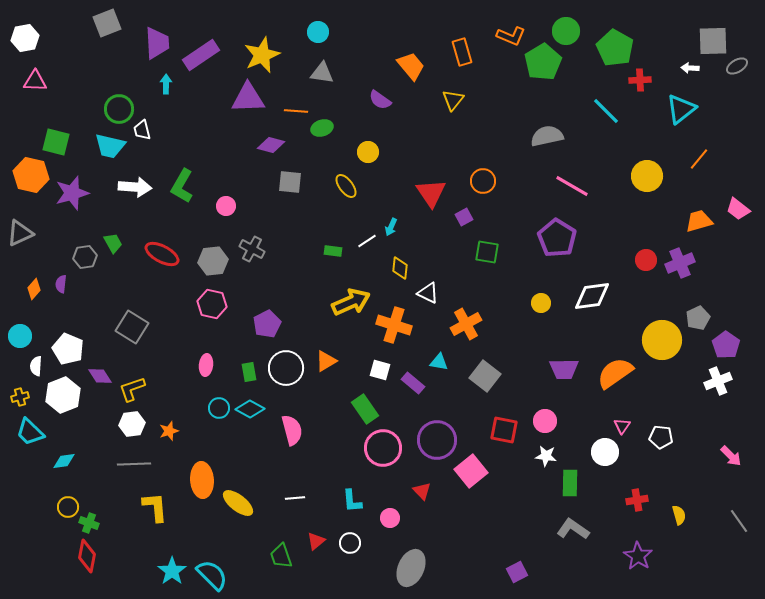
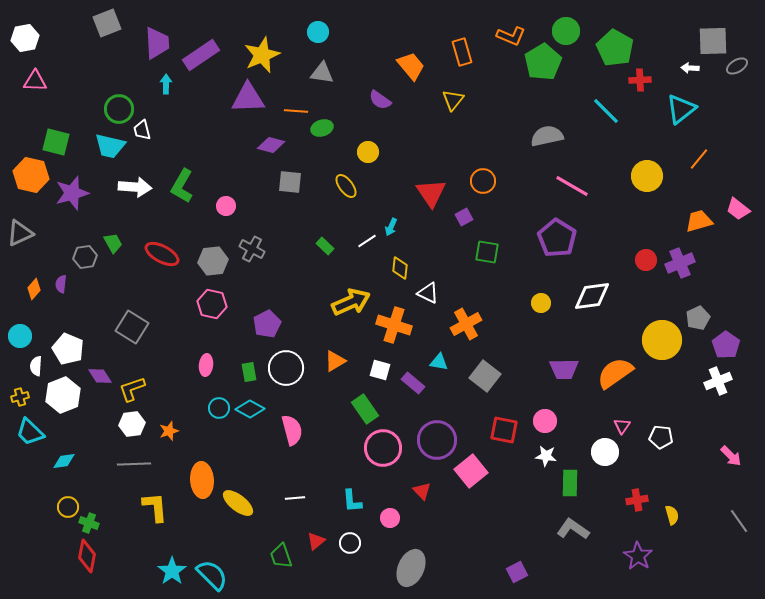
green rectangle at (333, 251): moved 8 px left, 5 px up; rotated 36 degrees clockwise
orange triangle at (326, 361): moved 9 px right
yellow semicircle at (679, 515): moved 7 px left
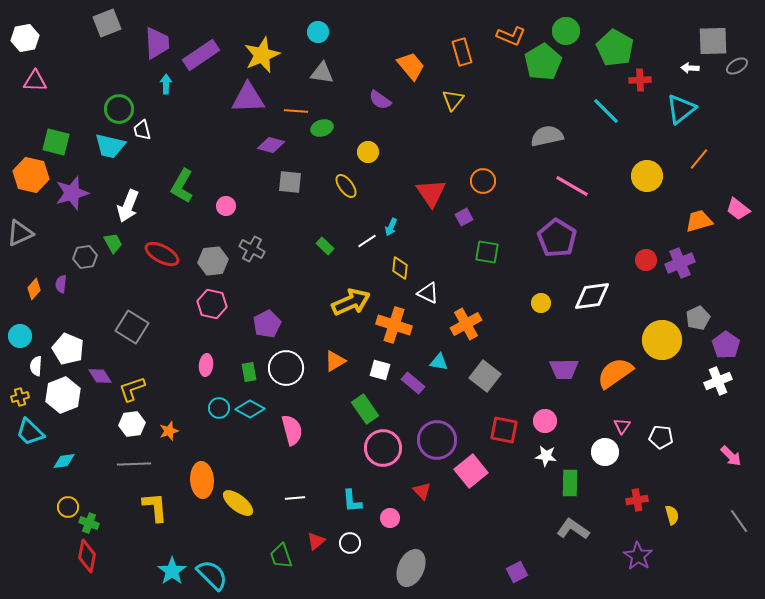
white arrow at (135, 187): moved 7 px left, 19 px down; rotated 108 degrees clockwise
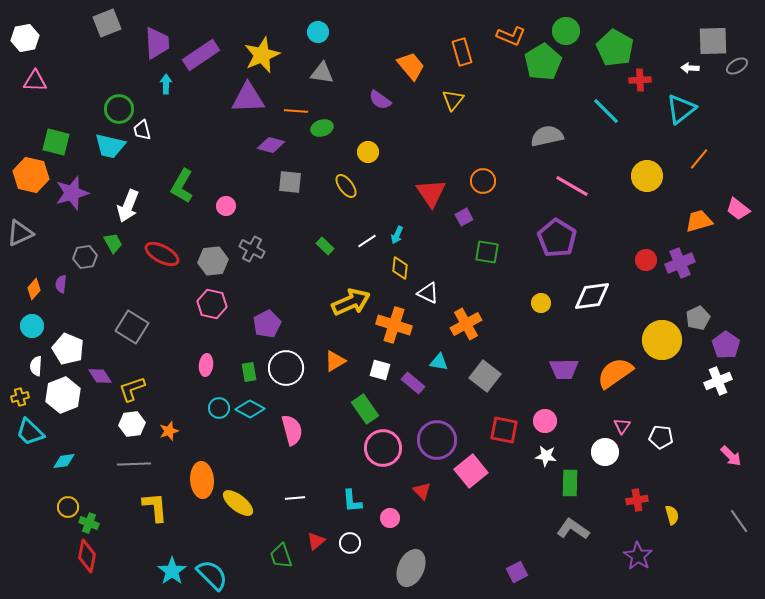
cyan arrow at (391, 227): moved 6 px right, 8 px down
cyan circle at (20, 336): moved 12 px right, 10 px up
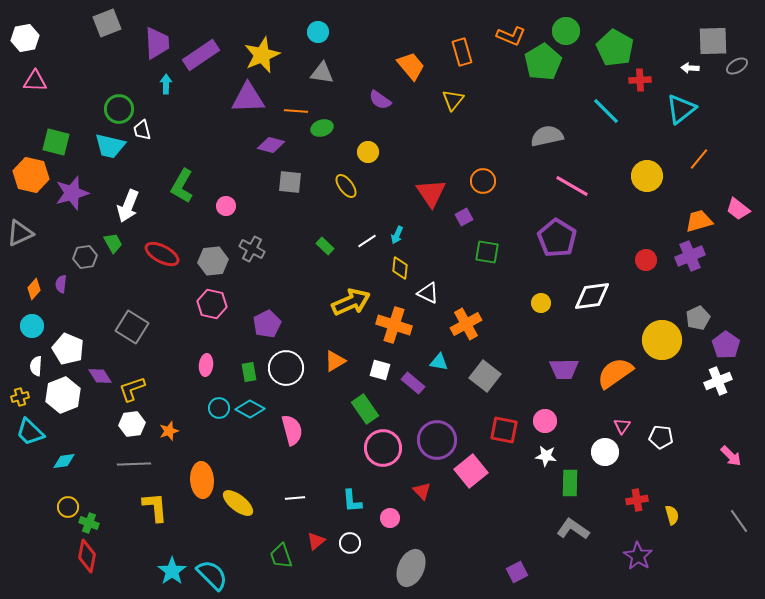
purple cross at (680, 263): moved 10 px right, 7 px up
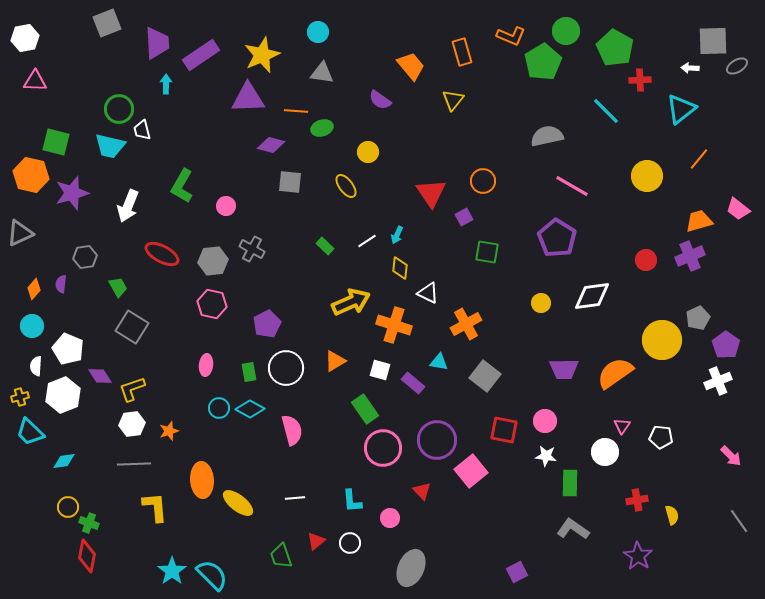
green trapezoid at (113, 243): moved 5 px right, 44 px down
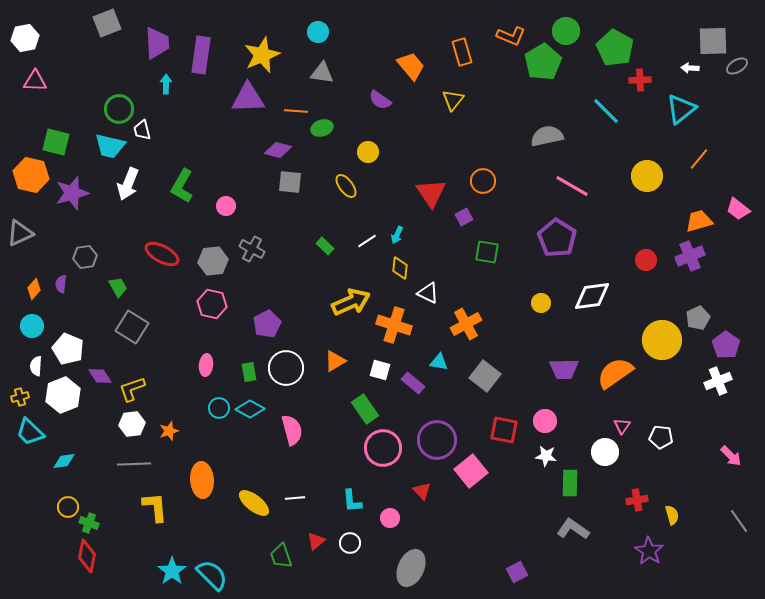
purple rectangle at (201, 55): rotated 48 degrees counterclockwise
purple diamond at (271, 145): moved 7 px right, 5 px down
white arrow at (128, 206): moved 22 px up
yellow ellipse at (238, 503): moved 16 px right
purple star at (638, 556): moved 11 px right, 5 px up
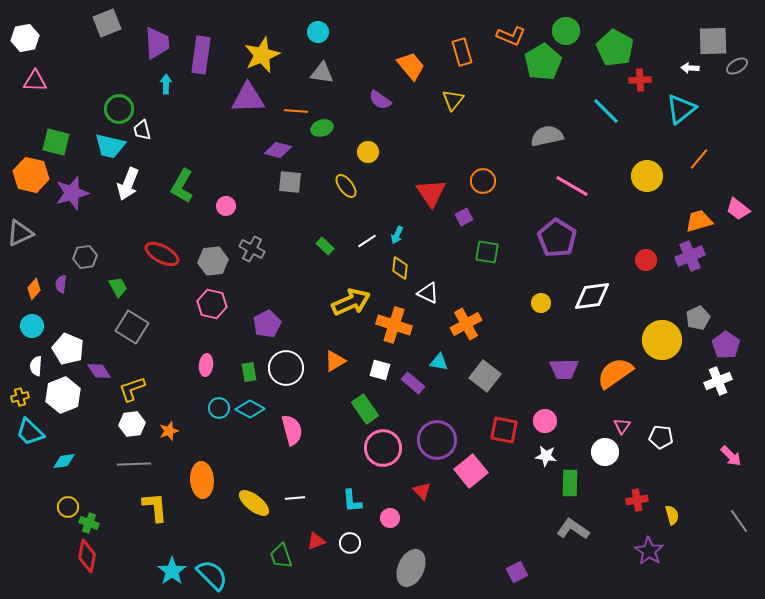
purple diamond at (100, 376): moved 1 px left, 5 px up
red triangle at (316, 541): rotated 18 degrees clockwise
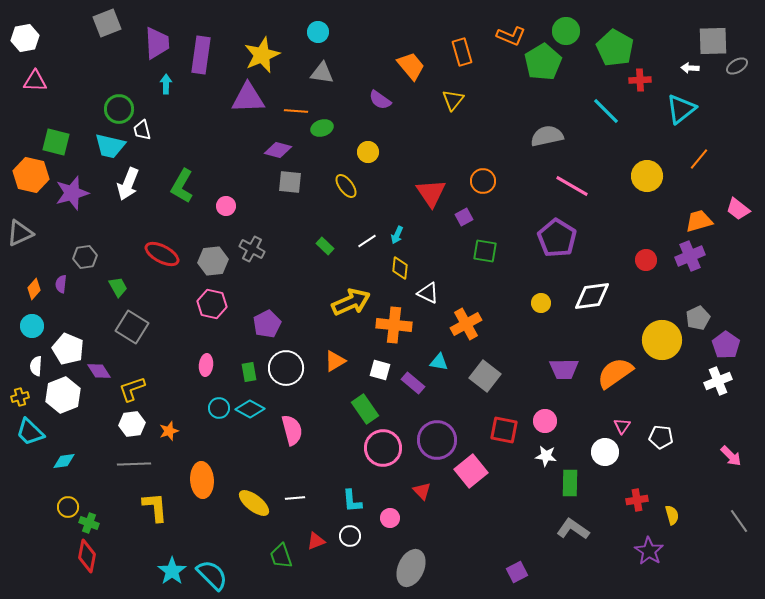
green square at (487, 252): moved 2 px left, 1 px up
orange cross at (394, 325): rotated 12 degrees counterclockwise
white circle at (350, 543): moved 7 px up
